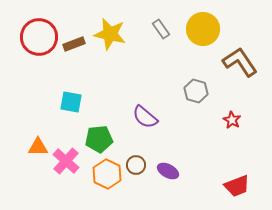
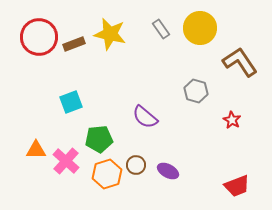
yellow circle: moved 3 px left, 1 px up
cyan square: rotated 30 degrees counterclockwise
orange triangle: moved 2 px left, 3 px down
orange hexagon: rotated 16 degrees clockwise
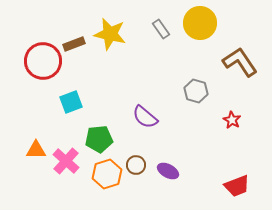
yellow circle: moved 5 px up
red circle: moved 4 px right, 24 px down
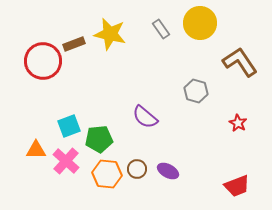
cyan square: moved 2 px left, 24 px down
red star: moved 6 px right, 3 px down
brown circle: moved 1 px right, 4 px down
orange hexagon: rotated 24 degrees clockwise
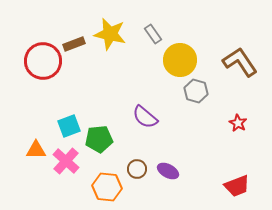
yellow circle: moved 20 px left, 37 px down
gray rectangle: moved 8 px left, 5 px down
orange hexagon: moved 13 px down
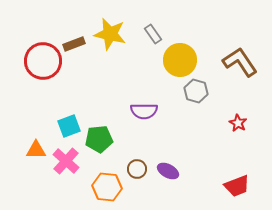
purple semicircle: moved 1 px left, 6 px up; rotated 40 degrees counterclockwise
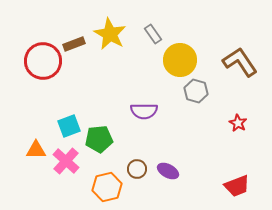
yellow star: rotated 16 degrees clockwise
orange hexagon: rotated 20 degrees counterclockwise
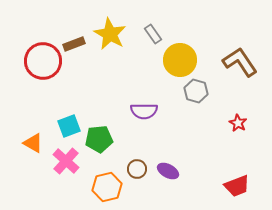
orange triangle: moved 3 px left, 7 px up; rotated 30 degrees clockwise
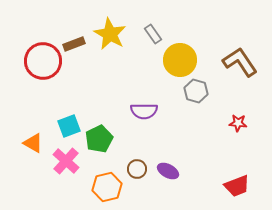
red star: rotated 24 degrees counterclockwise
green pentagon: rotated 20 degrees counterclockwise
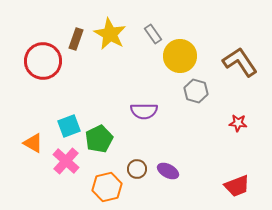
brown rectangle: moved 2 px right, 5 px up; rotated 50 degrees counterclockwise
yellow circle: moved 4 px up
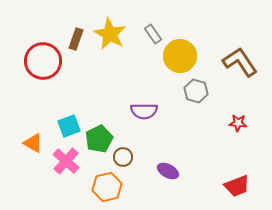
brown circle: moved 14 px left, 12 px up
